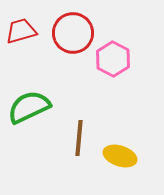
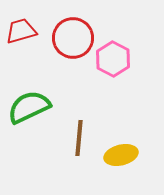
red circle: moved 5 px down
yellow ellipse: moved 1 px right, 1 px up; rotated 32 degrees counterclockwise
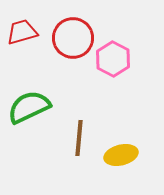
red trapezoid: moved 1 px right, 1 px down
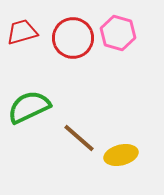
pink hexagon: moved 5 px right, 26 px up; rotated 12 degrees counterclockwise
brown line: rotated 54 degrees counterclockwise
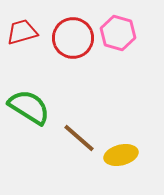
green semicircle: rotated 57 degrees clockwise
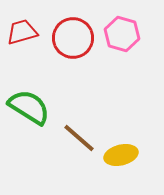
pink hexagon: moved 4 px right, 1 px down
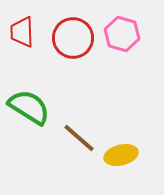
red trapezoid: rotated 76 degrees counterclockwise
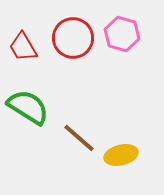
red trapezoid: moved 1 px right, 15 px down; rotated 28 degrees counterclockwise
green semicircle: moved 1 px left
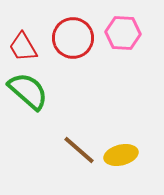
pink hexagon: moved 1 px right, 1 px up; rotated 12 degrees counterclockwise
green semicircle: moved 16 px up; rotated 9 degrees clockwise
brown line: moved 12 px down
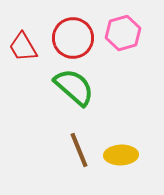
pink hexagon: rotated 20 degrees counterclockwise
green semicircle: moved 46 px right, 4 px up
brown line: rotated 27 degrees clockwise
yellow ellipse: rotated 12 degrees clockwise
